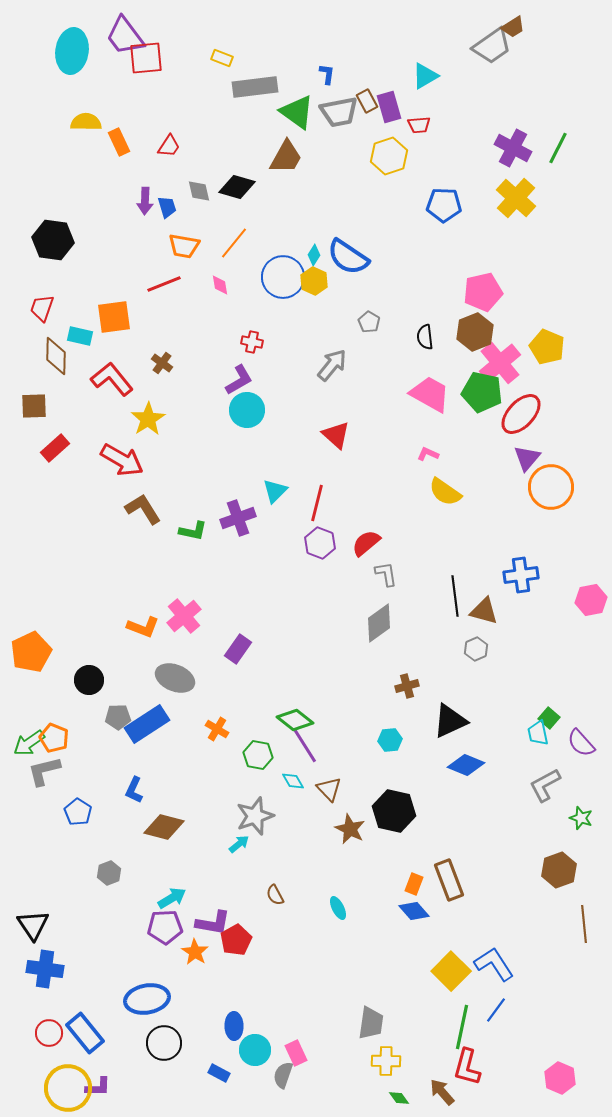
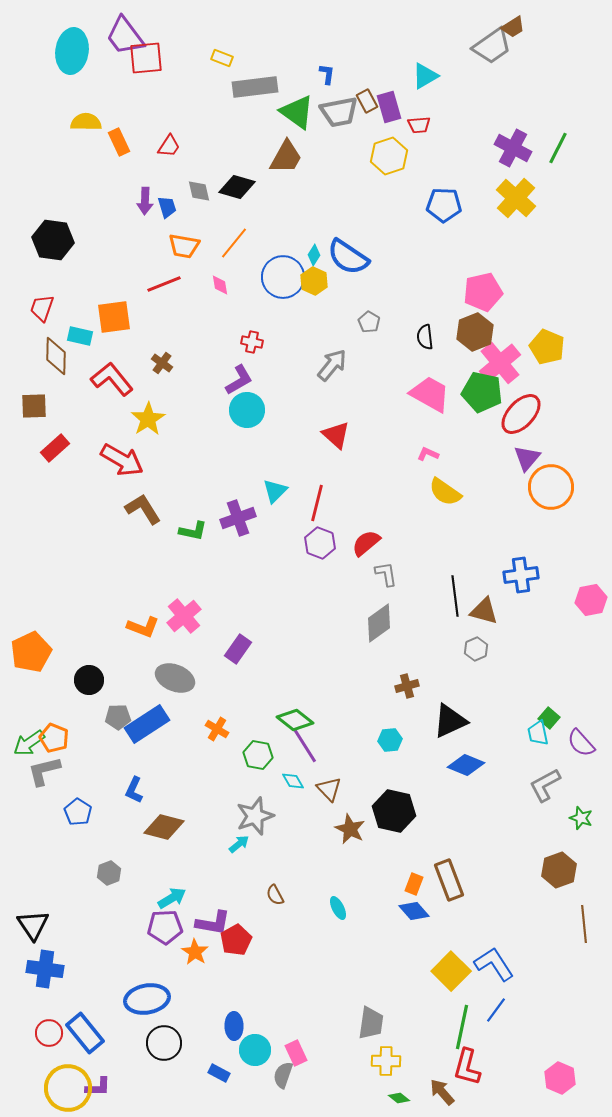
green diamond at (399, 1098): rotated 15 degrees counterclockwise
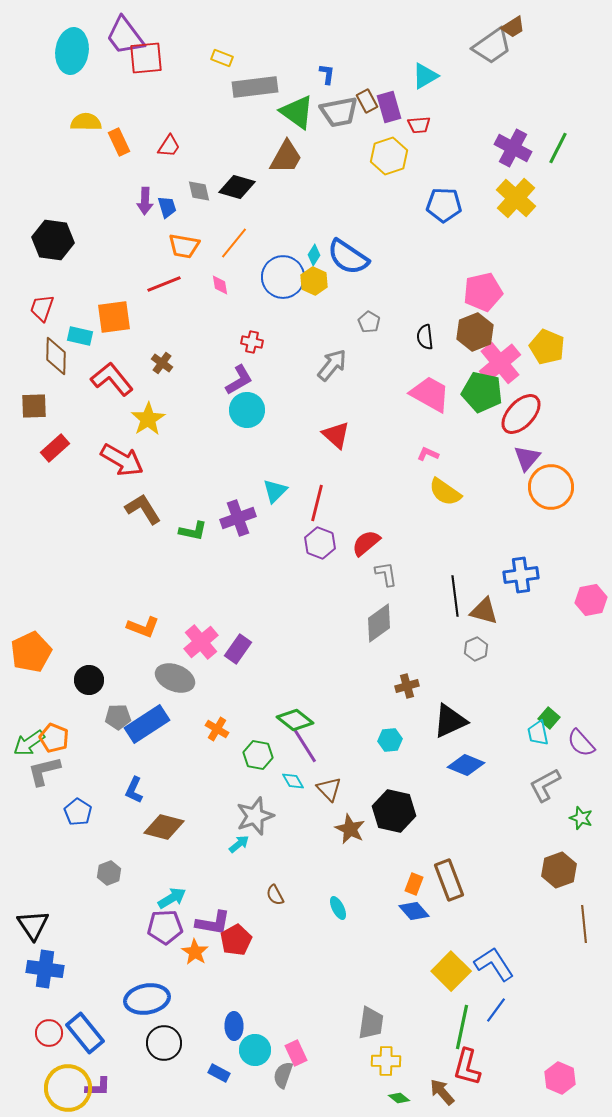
pink cross at (184, 616): moved 17 px right, 26 px down
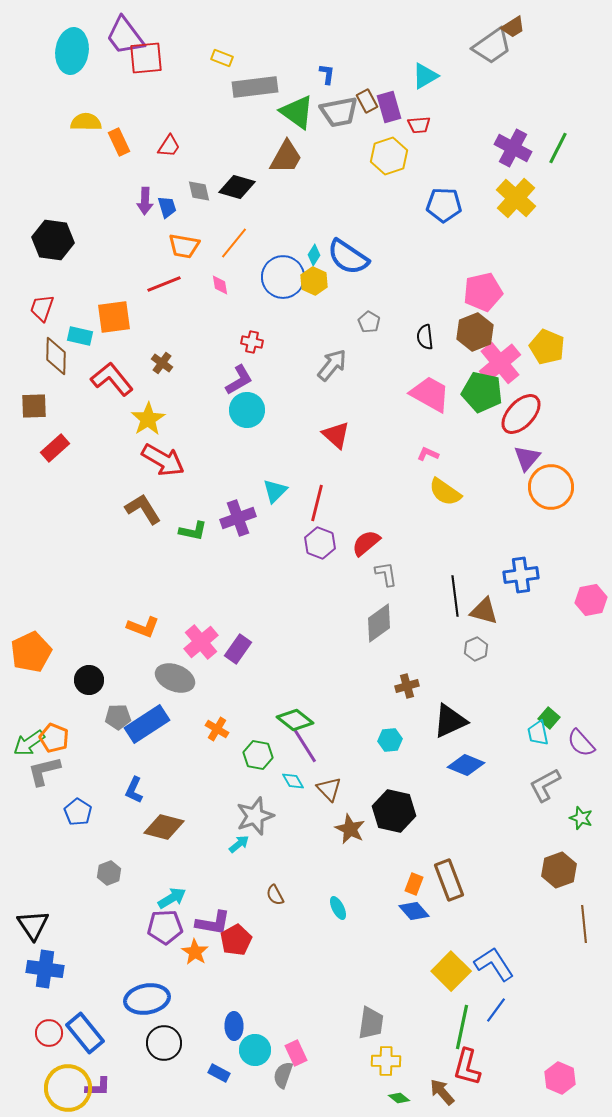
red arrow at (122, 460): moved 41 px right
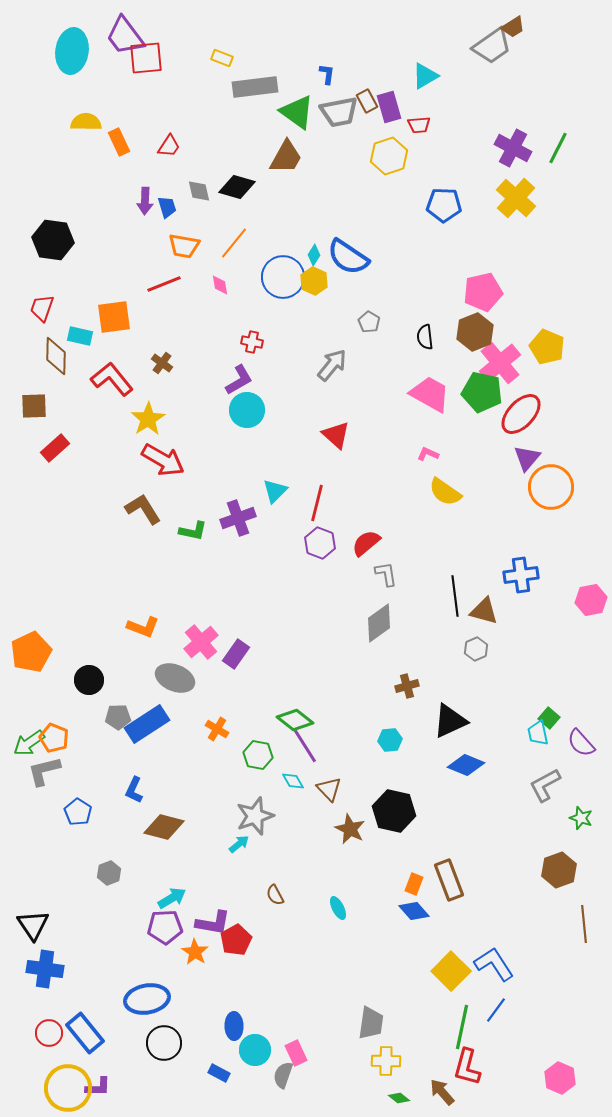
purple rectangle at (238, 649): moved 2 px left, 5 px down
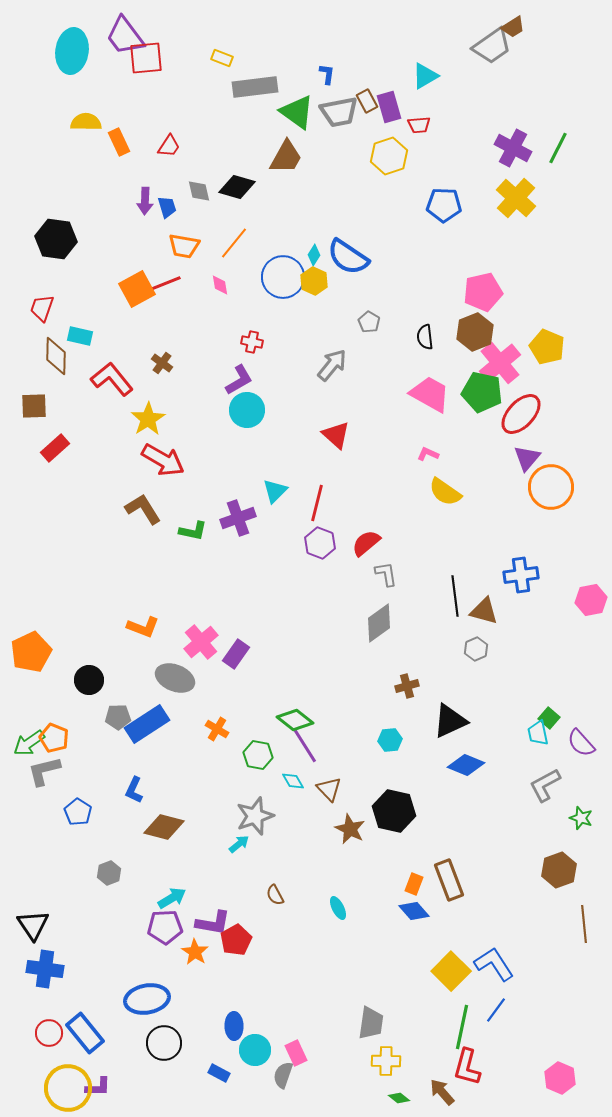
black hexagon at (53, 240): moved 3 px right, 1 px up
orange square at (114, 317): moved 23 px right, 28 px up; rotated 21 degrees counterclockwise
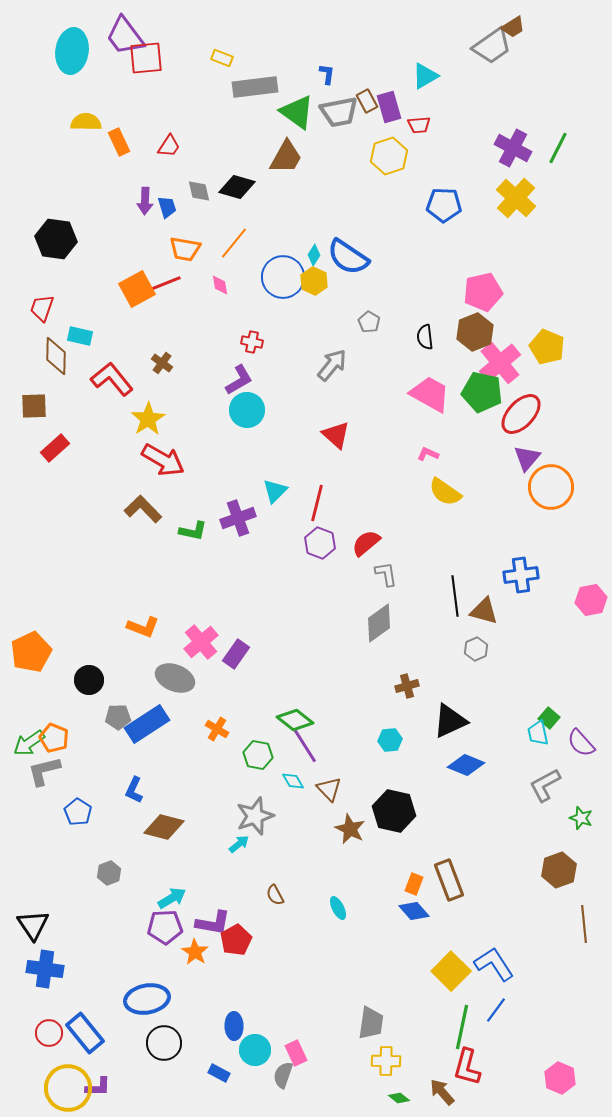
orange trapezoid at (184, 246): moved 1 px right, 3 px down
brown L-shape at (143, 509): rotated 12 degrees counterclockwise
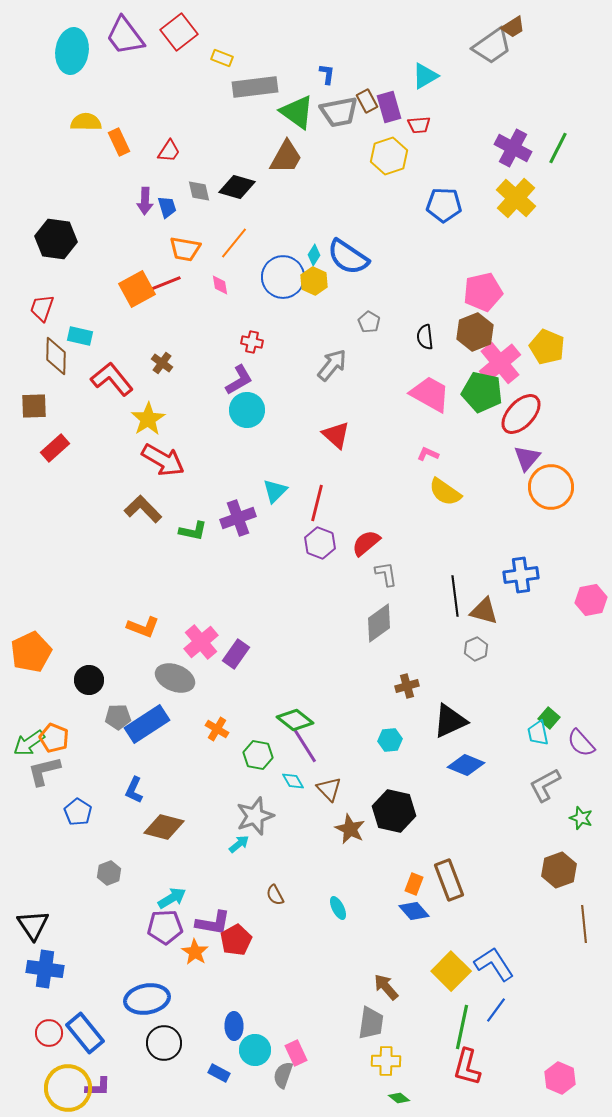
red square at (146, 58): moved 33 px right, 26 px up; rotated 33 degrees counterclockwise
red trapezoid at (169, 146): moved 5 px down
brown arrow at (442, 1092): moved 56 px left, 105 px up
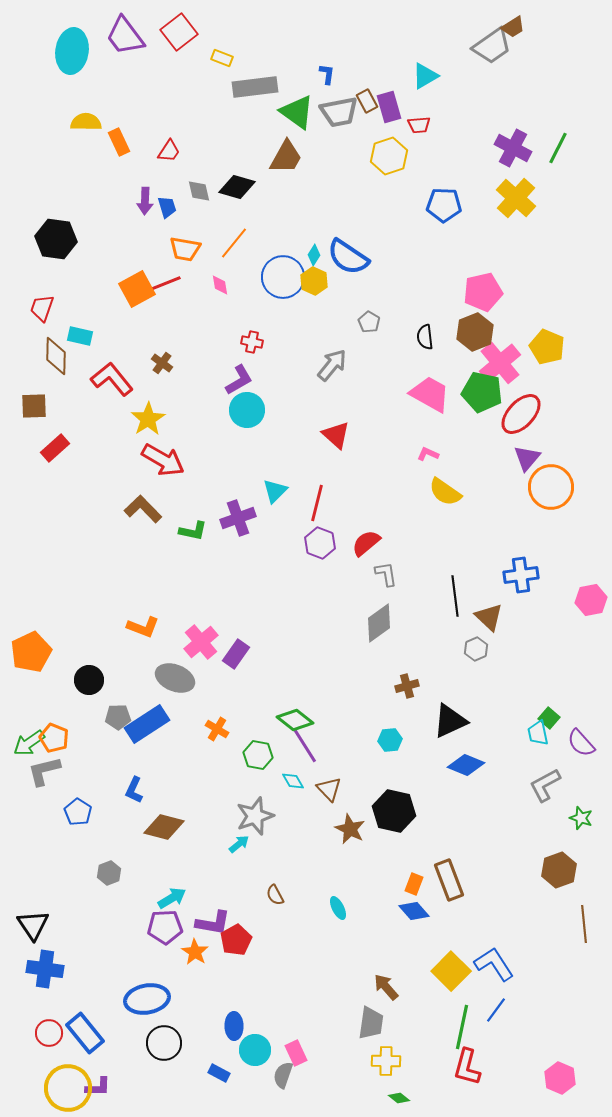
brown triangle at (484, 611): moved 5 px right, 6 px down; rotated 28 degrees clockwise
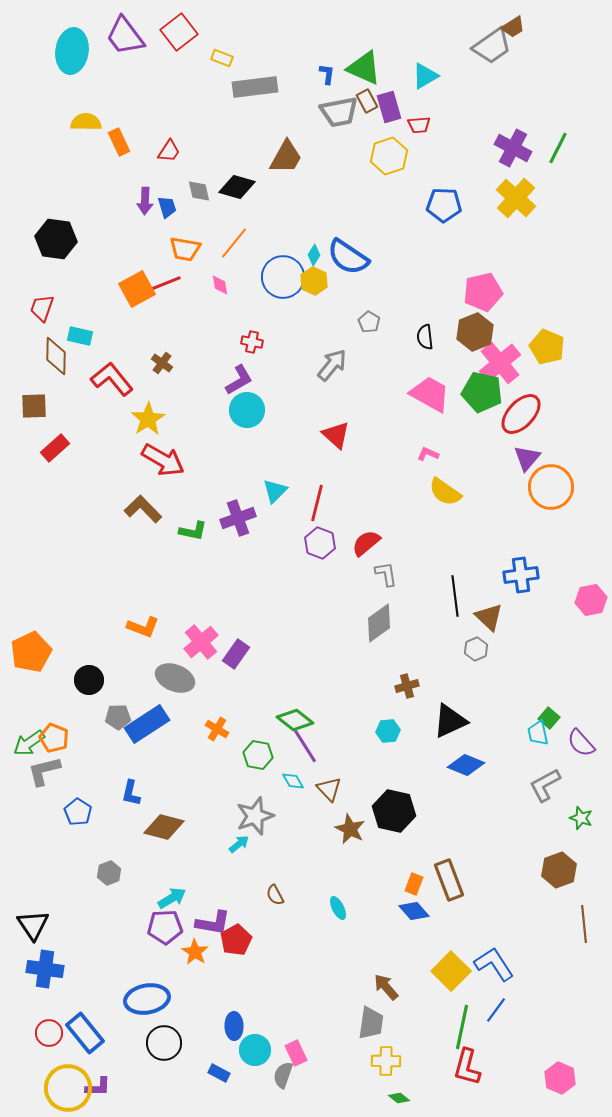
green triangle at (297, 112): moved 67 px right, 44 px up; rotated 12 degrees counterclockwise
cyan hexagon at (390, 740): moved 2 px left, 9 px up
blue L-shape at (134, 790): moved 3 px left, 3 px down; rotated 12 degrees counterclockwise
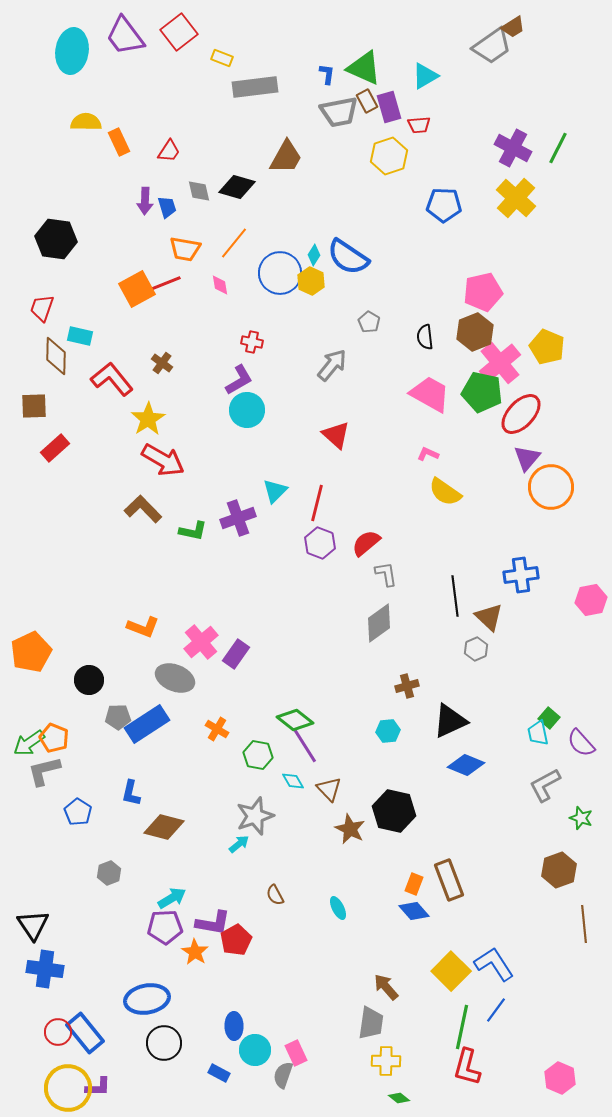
blue circle at (283, 277): moved 3 px left, 4 px up
yellow hexagon at (314, 281): moved 3 px left
red circle at (49, 1033): moved 9 px right, 1 px up
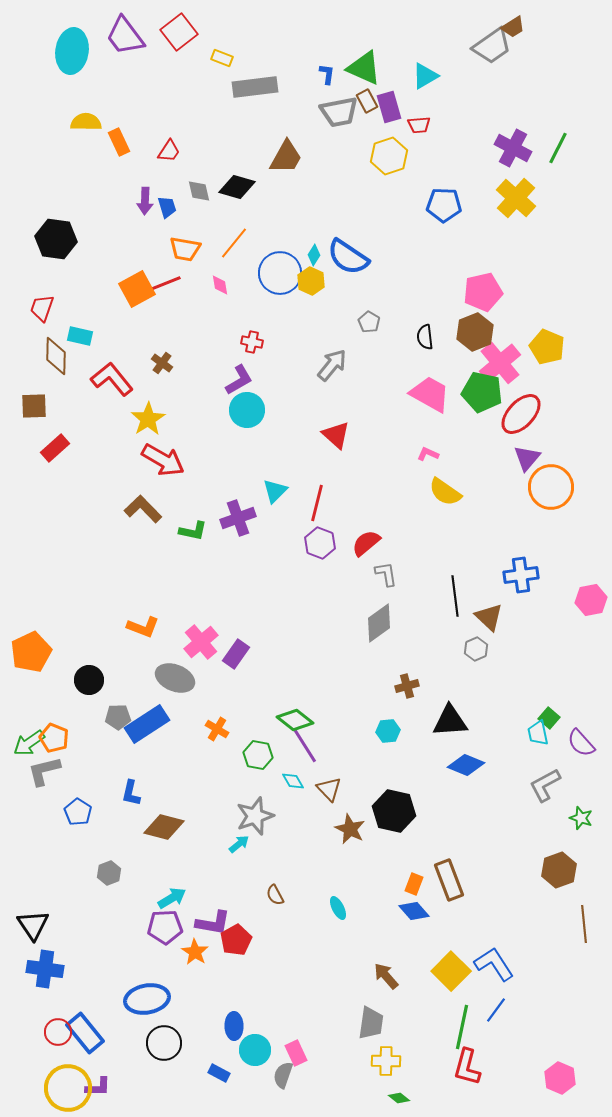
black triangle at (450, 721): rotated 21 degrees clockwise
brown arrow at (386, 987): moved 11 px up
